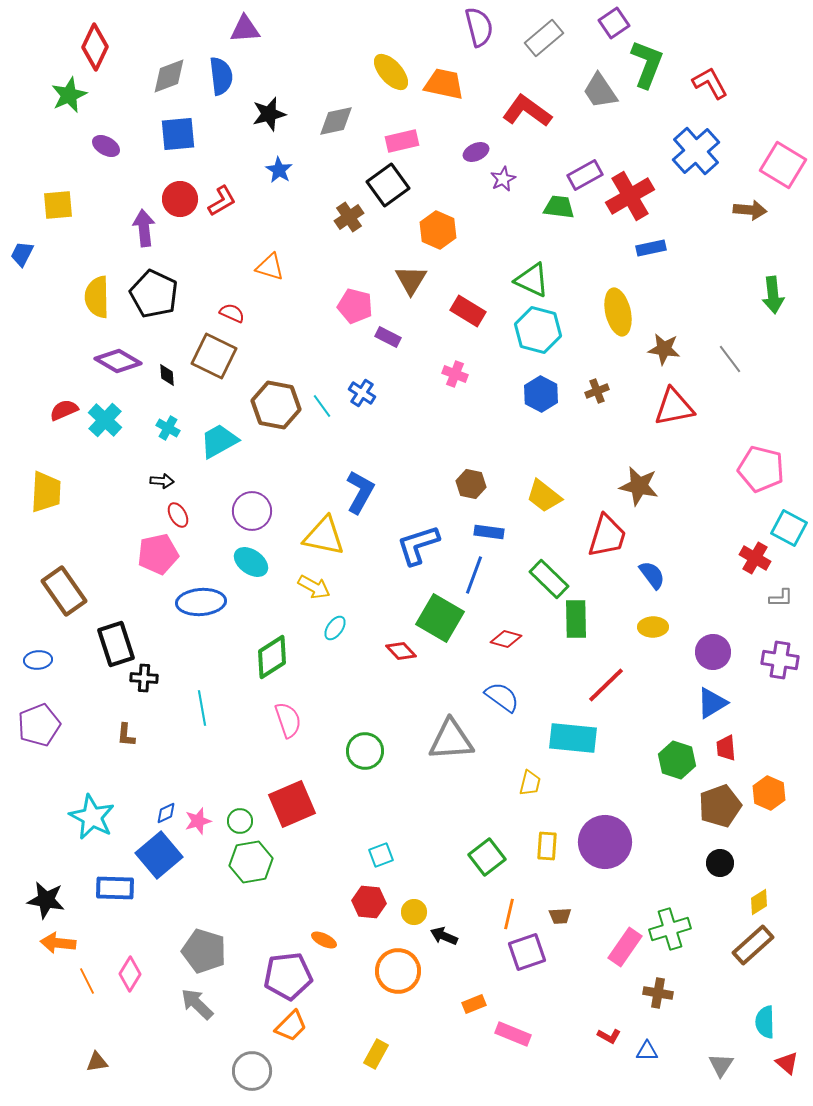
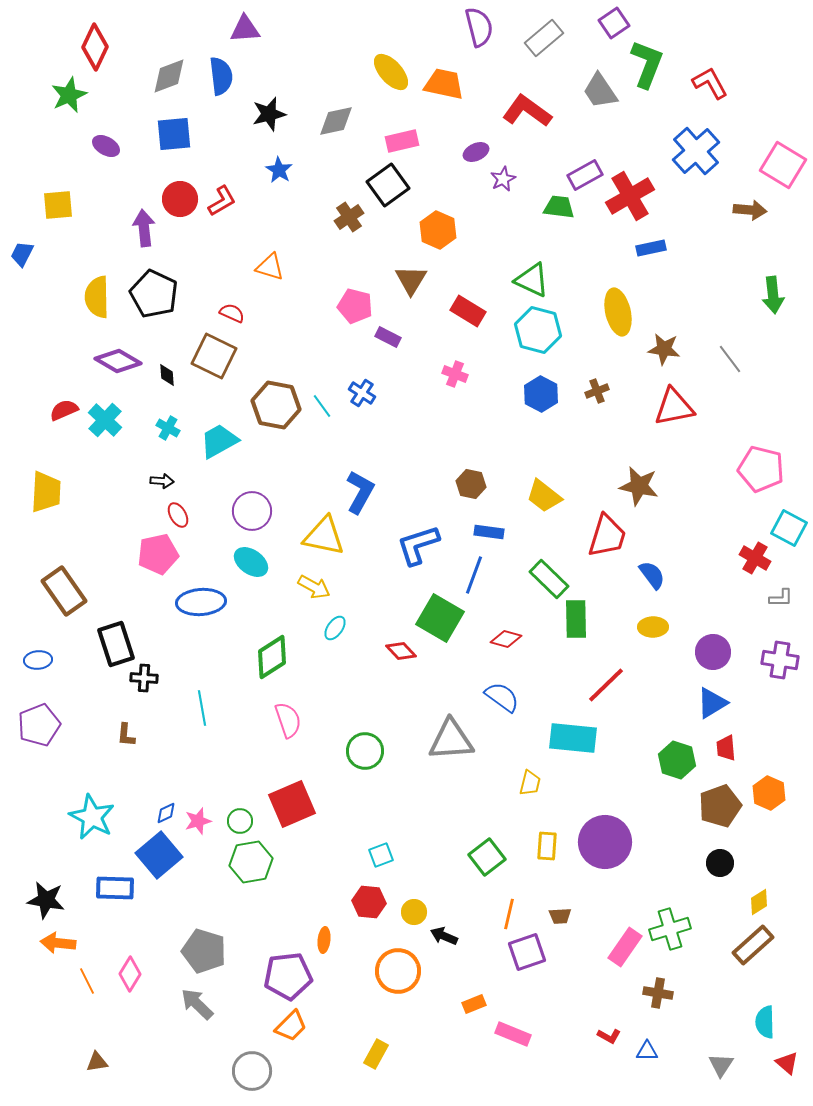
blue square at (178, 134): moved 4 px left
orange ellipse at (324, 940): rotated 70 degrees clockwise
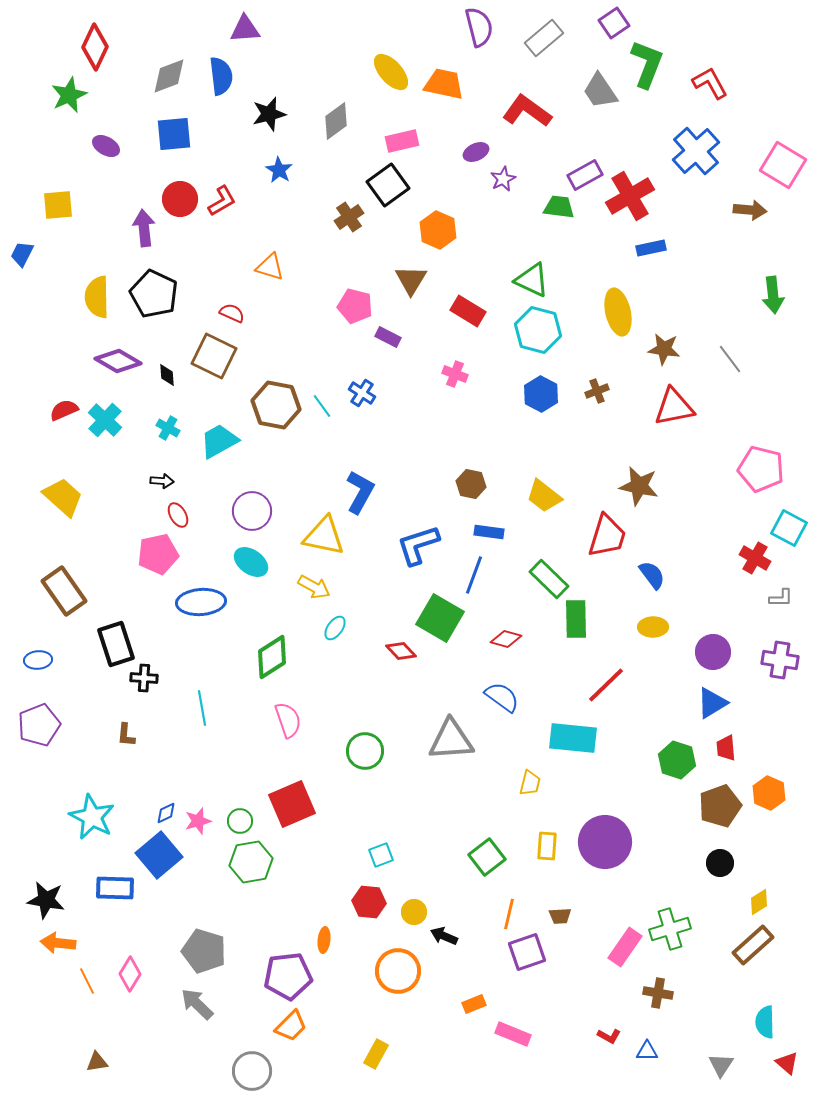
gray diamond at (336, 121): rotated 24 degrees counterclockwise
yellow trapezoid at (46, 492): moved 17 px right, 5 px down; rotated 51 degrees counterclockwise
